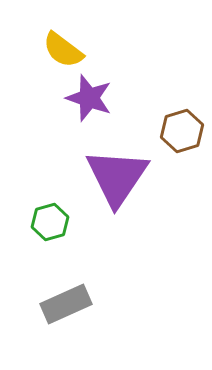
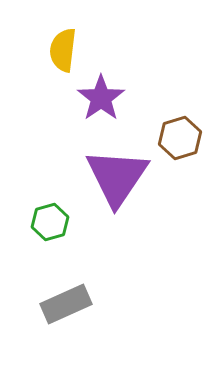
yellow semicircle: rotated 60 degrees clockwise
purple star: moved 12 px right; rotated 18 degrees clockwise
brown hexagon: moved 2 px left, 7 px down
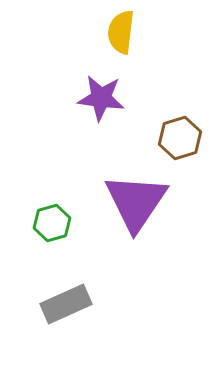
yellow semicircle: moved 58 px right, 18 px up
purple star: rotated 30 degrees counterclockwise
purple triangle: moved 19 px right, 25 px down
green hexagon: moved 2 px right, 1 px down
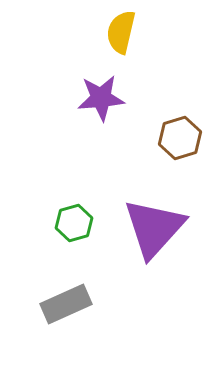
yellow semicircle: rotated 6 degrees clockwise
purple star: rotated 12 degrees counterclockwise
purple triangle: moved 18 px right, 26 px down; rotated 8 degrees clockwise
green hexagon: moved 22 px right
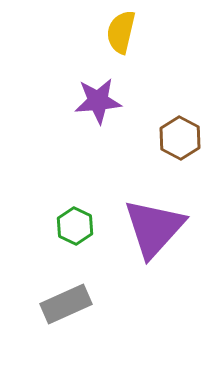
purple star: moved 3 px left, 3 px down
brown hexagon: rotated 15 degrees counterclockwise
green hexagon: moved 1 px right, 3 px down; rotated 18 degrees counterclockwise
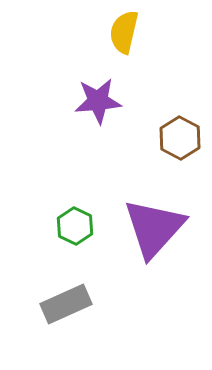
yellow semicircle: moved 3 px right
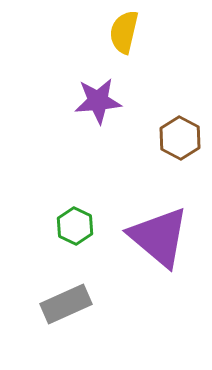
purple triangle: moved 5 px right, 9 px down; rotated 32 degrees counterclockwise
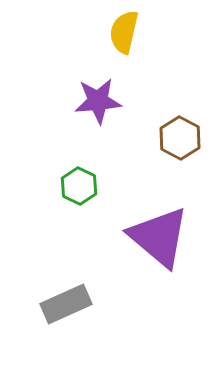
green hexagon: moved 4 px right, 40 px up
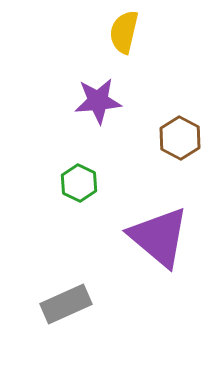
green hexagon: moved 3 px up
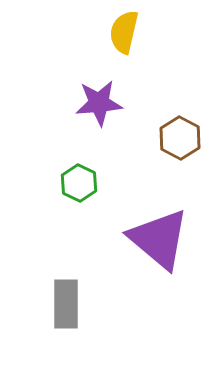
purple star: moved 1 px right, 2 px down
purple triangle: moved 2 px down
gray rectangle: rotated 66 degrees counterclockwise
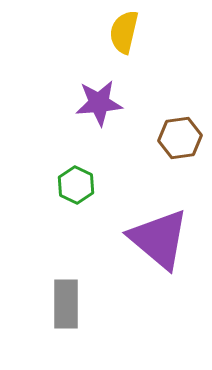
brown hexagon: rotated 24 degrees clockwise
green hexagon: moved 3 px left, 2 px down
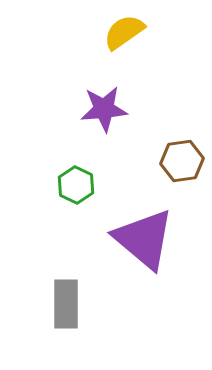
yellow semicircle: rotated 42 degrees clockwise
purple star: moved 5 px right, 6 px down
brown hexagon: moved 2 px right, 23 px down
purple triangle: moved 15 px left
